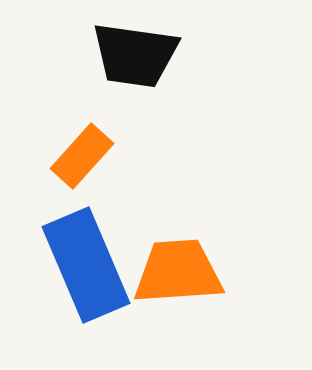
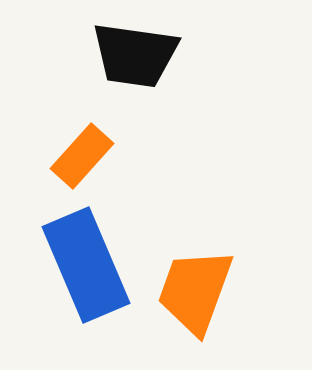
orange trapezoid: moved 17 px right, 19 px down; rotated 66 degrees counterclockwise
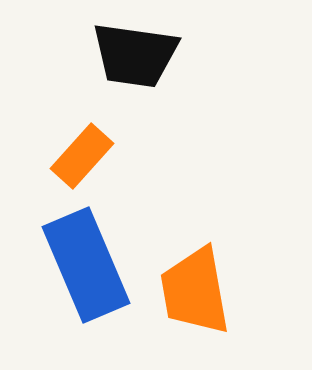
orange trapezoid: rotated 30 degrees counterclockwise
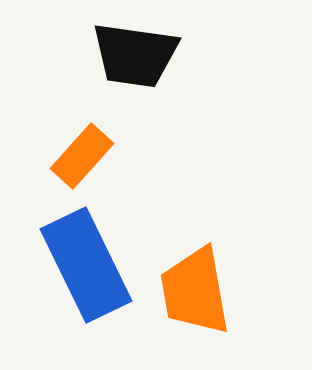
blue rectangle: rotated 3 degrees counterclockwise
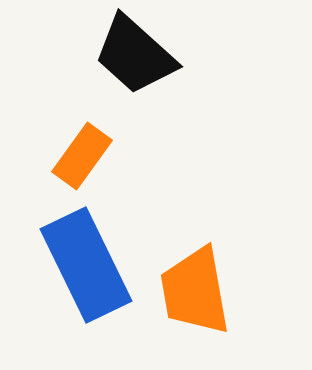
black trapezoid: rotated 34 degrees clockwise
orange rectangle: rotated 6 degrees counterclockwise
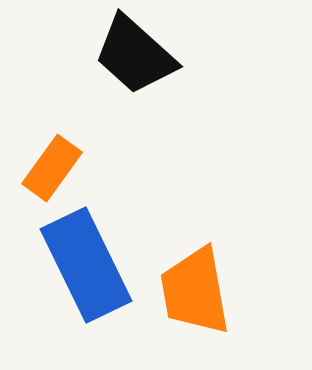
orange rectangle: moved 30 px left, 12 px down
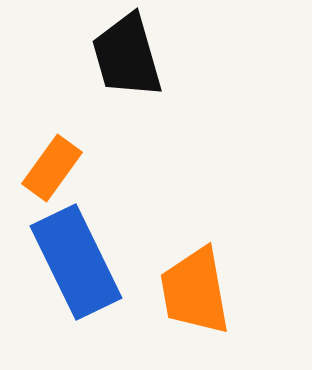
black trapezoid: moved 8 px left, 1 px down; rotated 32 degrees clockwise
blue rectangle: moved 10 px left, 3 px up
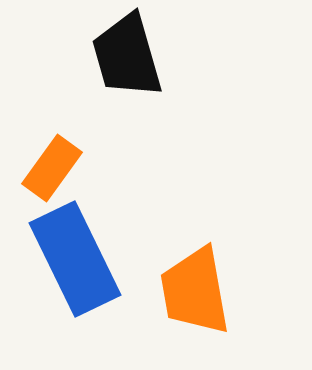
blue rectangle: moved 1 px left, 3 px up
